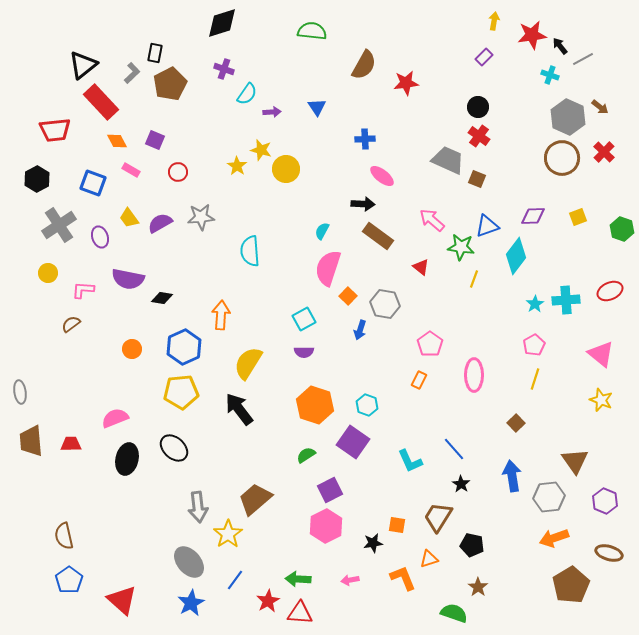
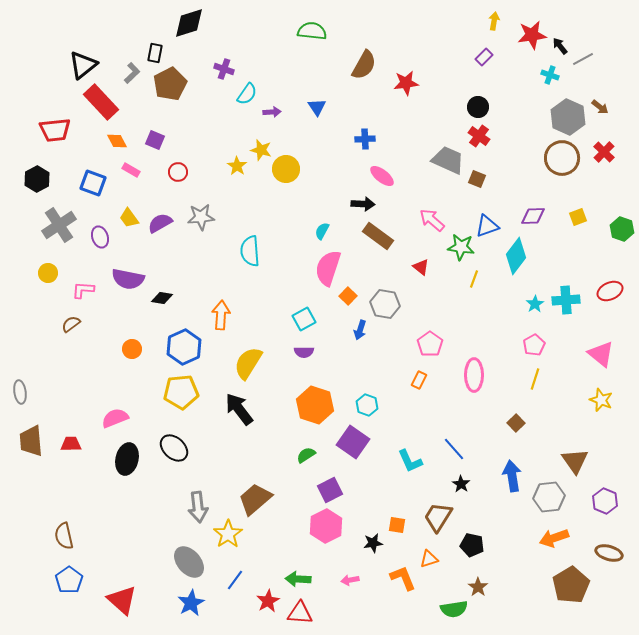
black diamond at (222, 23): moved 33 px left
green semicircle at (454, 613): moved 4 px up; rotated 152 degrees clockwise
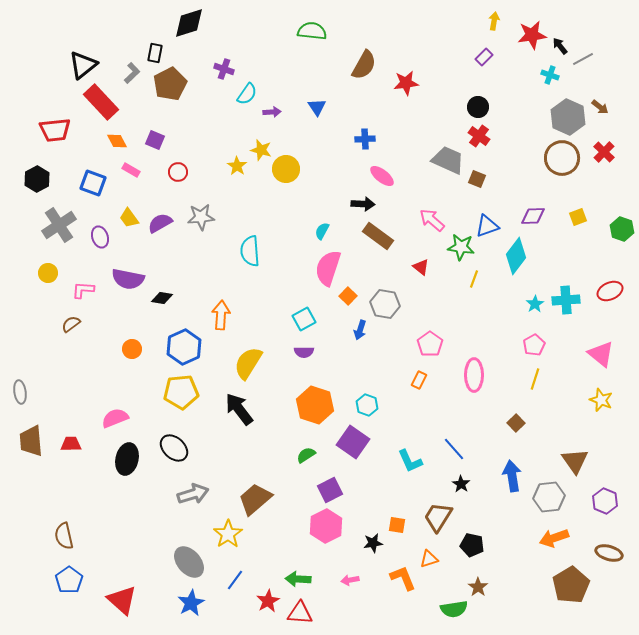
gray arrow at (198, 507): moved 5 px left, 13 px up; rotated 100 degrees counterclockwise
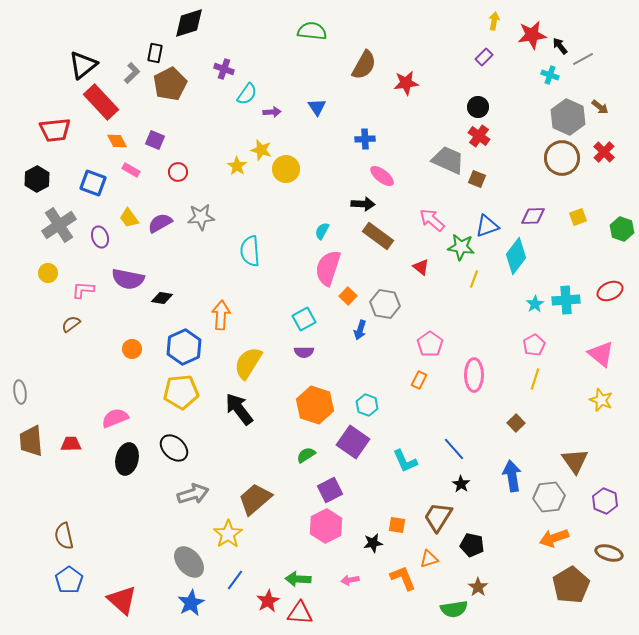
cyan L-shape at (410, 461): moved 5 px left
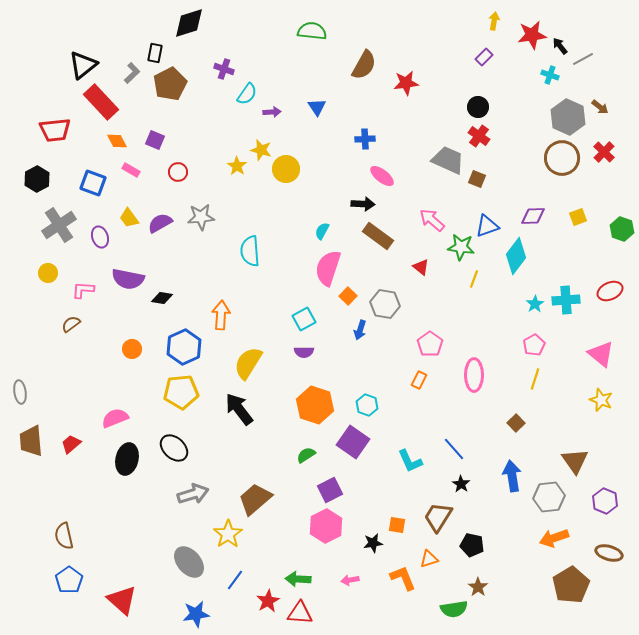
red trapezoid at (71, 444): rotated 40 degrees counterclockwise
cyan L-shape at (405, 461): moved 5 px right
blue star at (191, 603): moved 5 px right, 11 px down; rotated 20 degrees clockwise
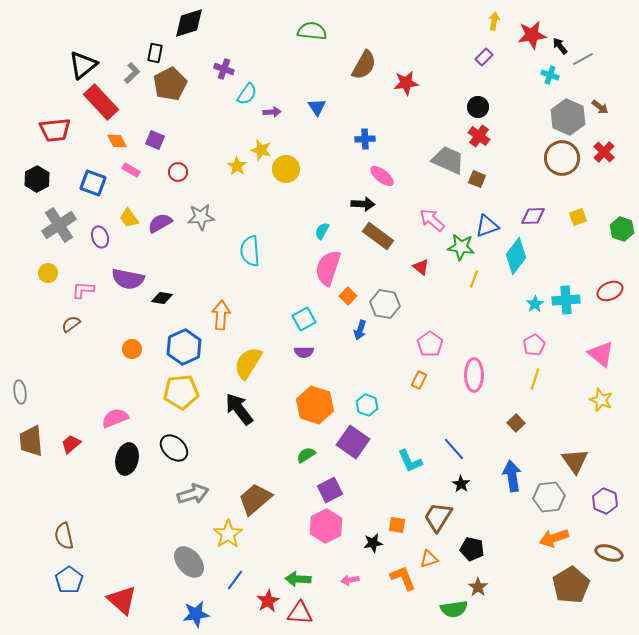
black pentagon at (472, 545): moved 4 px down
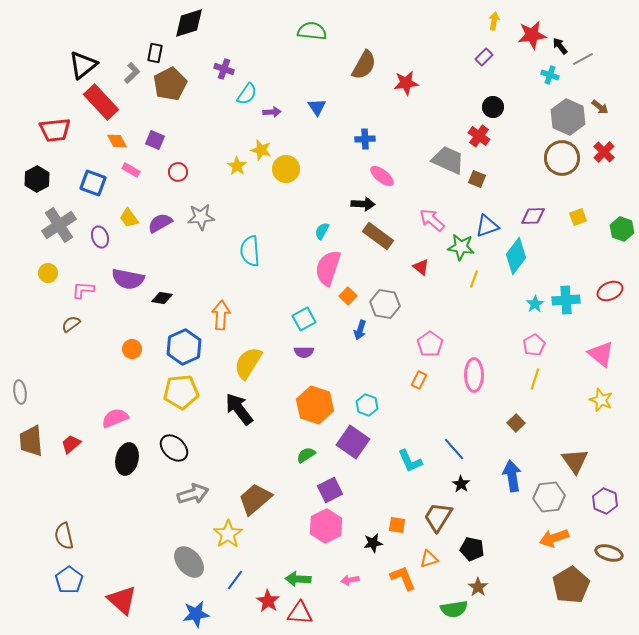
black circle at (478, 107): moved 15 px right
red star at (268, 601): rotated 10 degrees counterclockwise
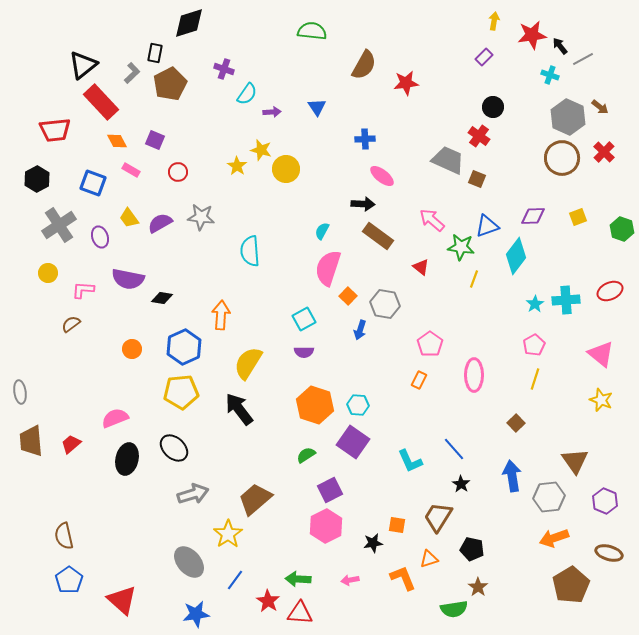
gray star at (201, 217): rotated 12 degrees clockwise
cyan hexagon at (367, 405): moved 9 px left; rotated 15 degrees counterclockwise
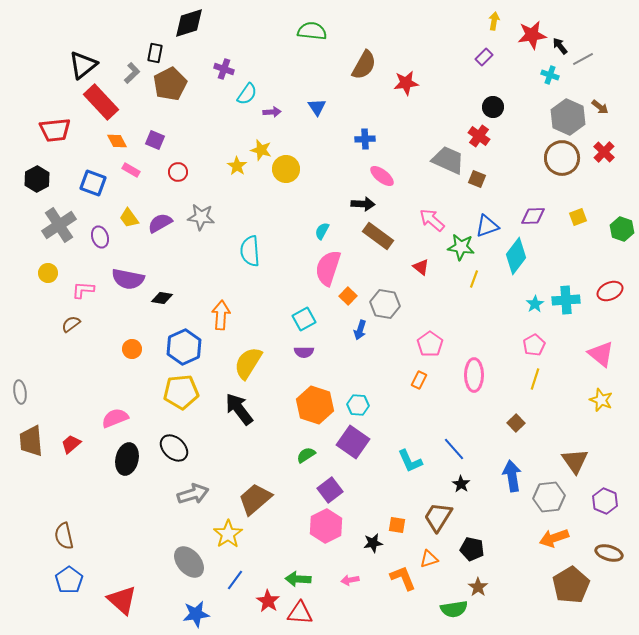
purple square at (330, 490): rotated 10 degrees counterclockwise
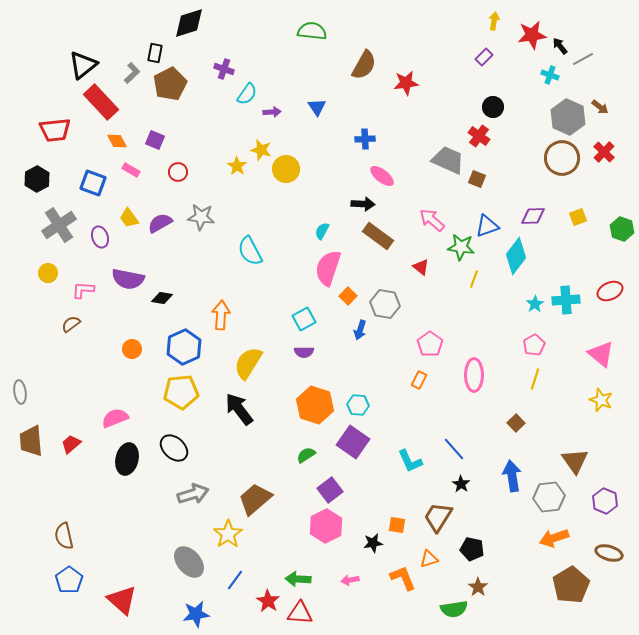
cyan semicircle at (250, 251): rotated 24 degrees counterclockwise
